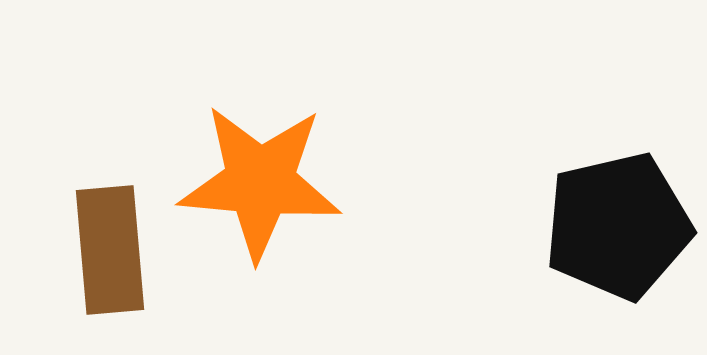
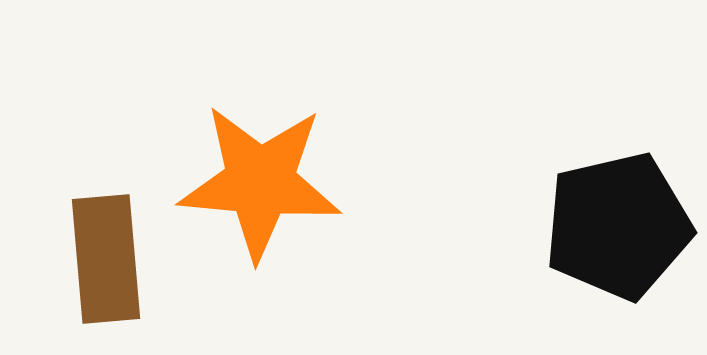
brown rectangle: moved 4 px left, 9 px down
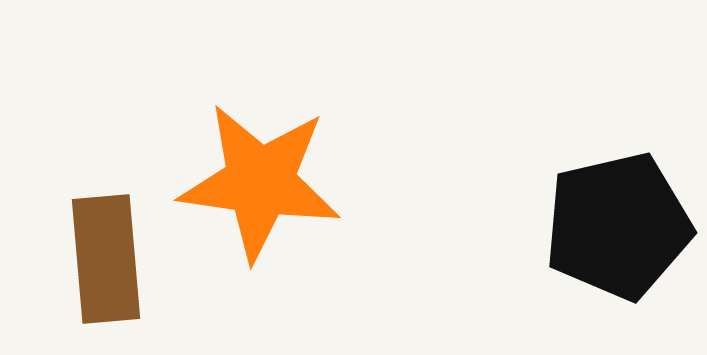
orange star: rotated 3 degrees clockwise
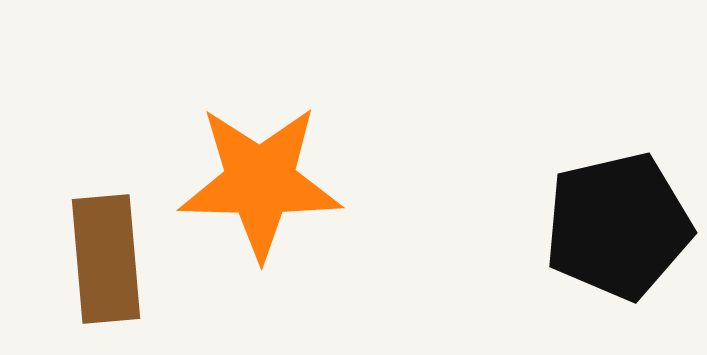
orange star: rotated 7 degrees counterclockwise
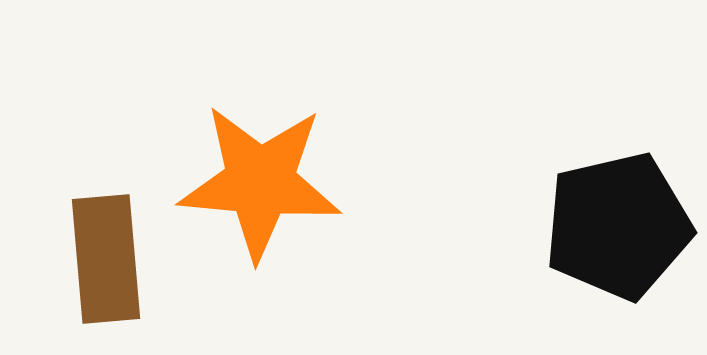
orange star: rotated 4 degrees clockwise
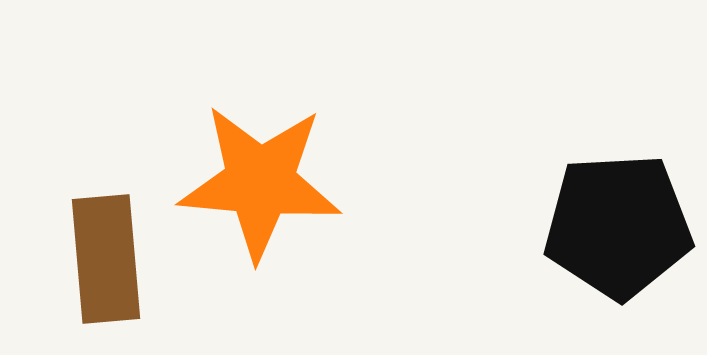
black pentagon: rotated 10 degrees clockwise
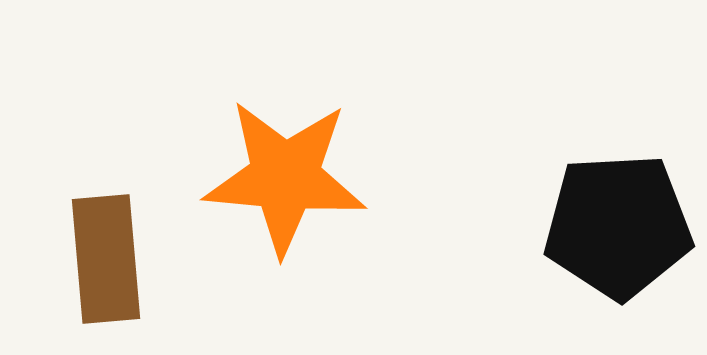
orange star: moved 25 px right, 5 px up
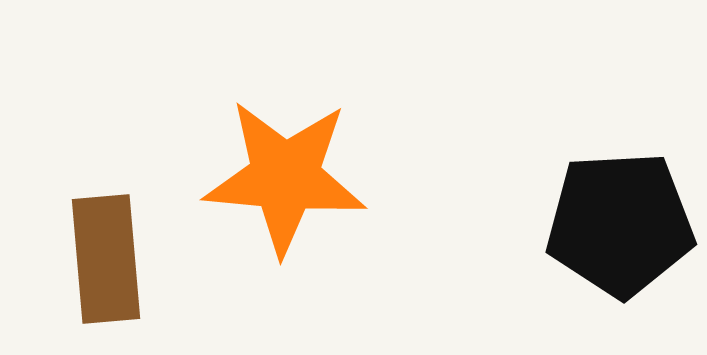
black pentagon: moved 2 px right, 2 px up
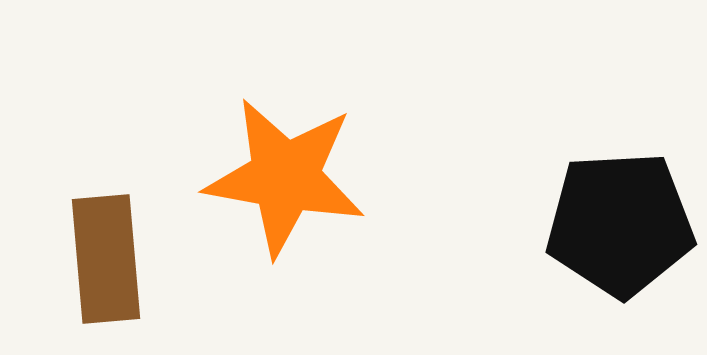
orange star: rotated 5 degrees clockwise
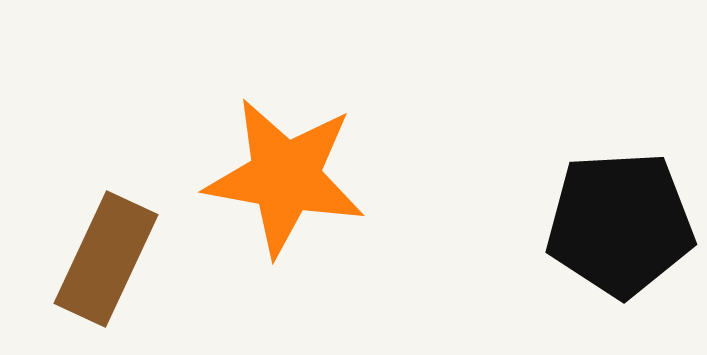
brown rectangle: rotated 30 degrees clockwise
